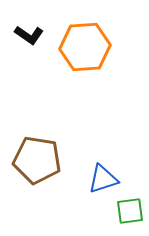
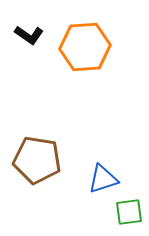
green square: moved 1 px left, 1 px down
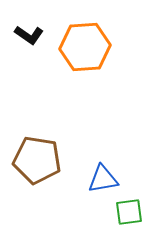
blue triangle: rotated 8 degrees clockwise
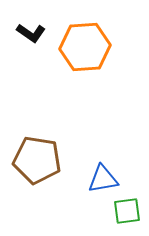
black L-shape: moved 2 px right, 2 px up
green square: moved 2 px left, 1 px up
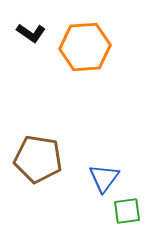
brown pentagon: moved 1 px right, 1 px up
blue triangle: moved 1 px right, 1 px up; rotated 44 degrees counterclockwise
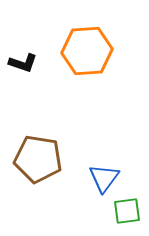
black L-shape: moved 8 px left, 30 px down; rotated 16 degrees counterclockwise
orange hexagon: moved 2 px right, 4 px down
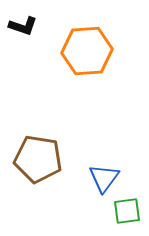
black L-shape: moved 37 px up
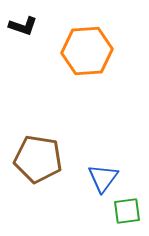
blue triangle: moved 1 px left
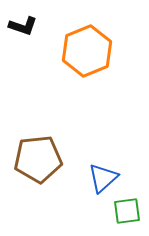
orange hexagon: rotated 18 degrees counterclockwise
brown pentagon: rotated 15 degrees counterclockwise
blue triangle: rotated 12 degrees clockwise
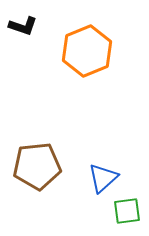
brown pentagon: moved 1 px left, 7 px down
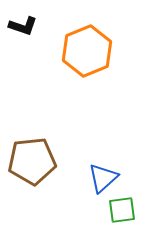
brown pentagon: moved 5 px left, 5 px up
green square: moved 5 px left, 1 px up
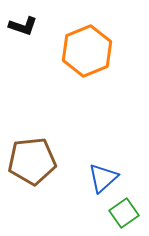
green square: moved 2 px right, 3 px down; rotated 28 degrees counterclockwise
